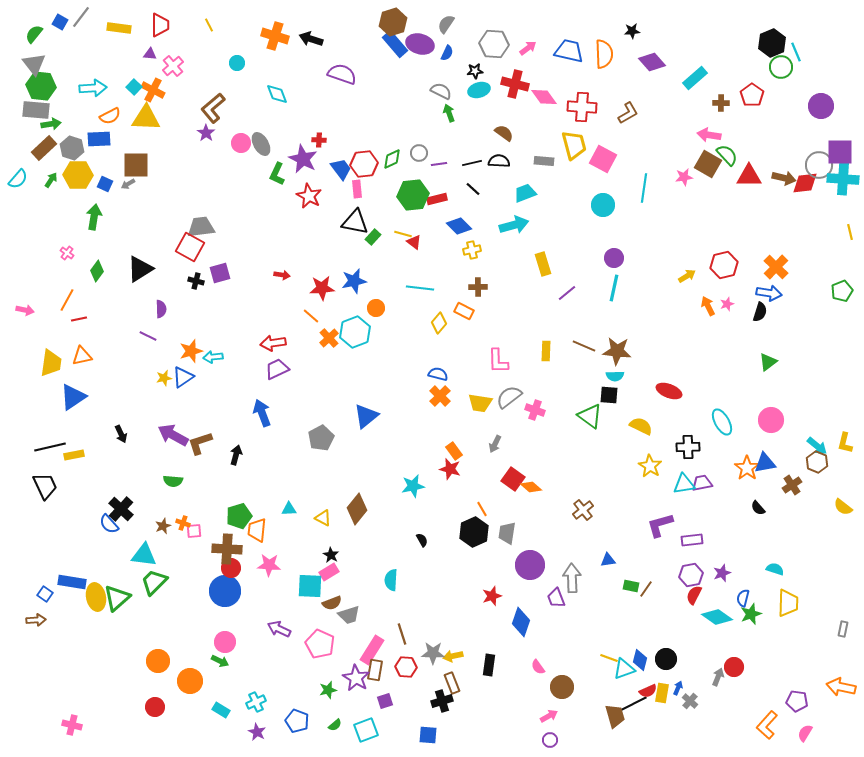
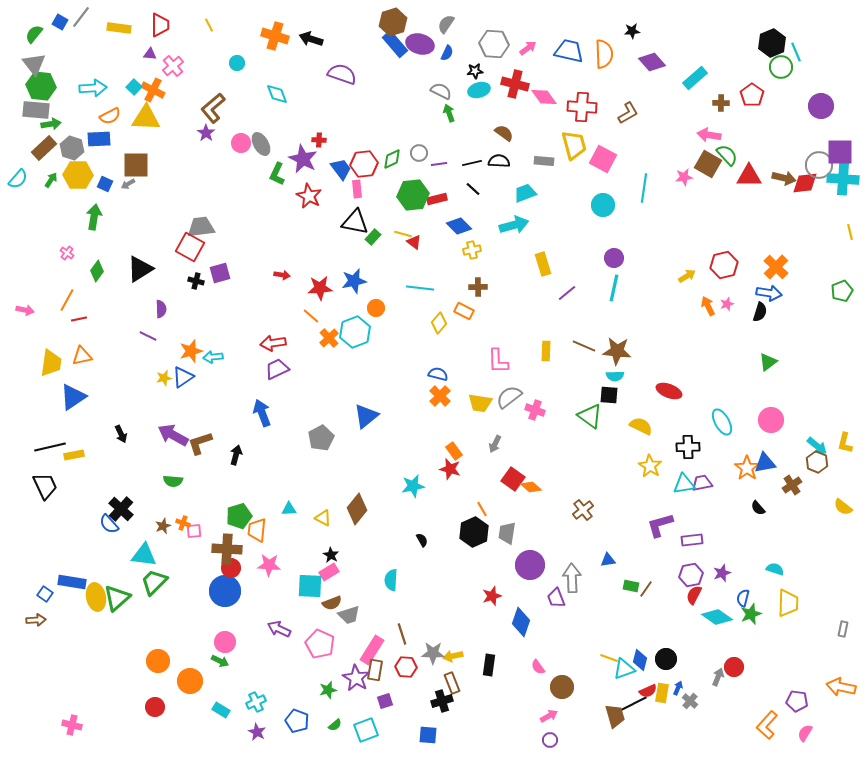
red star at (322, 288): moved 2 px left
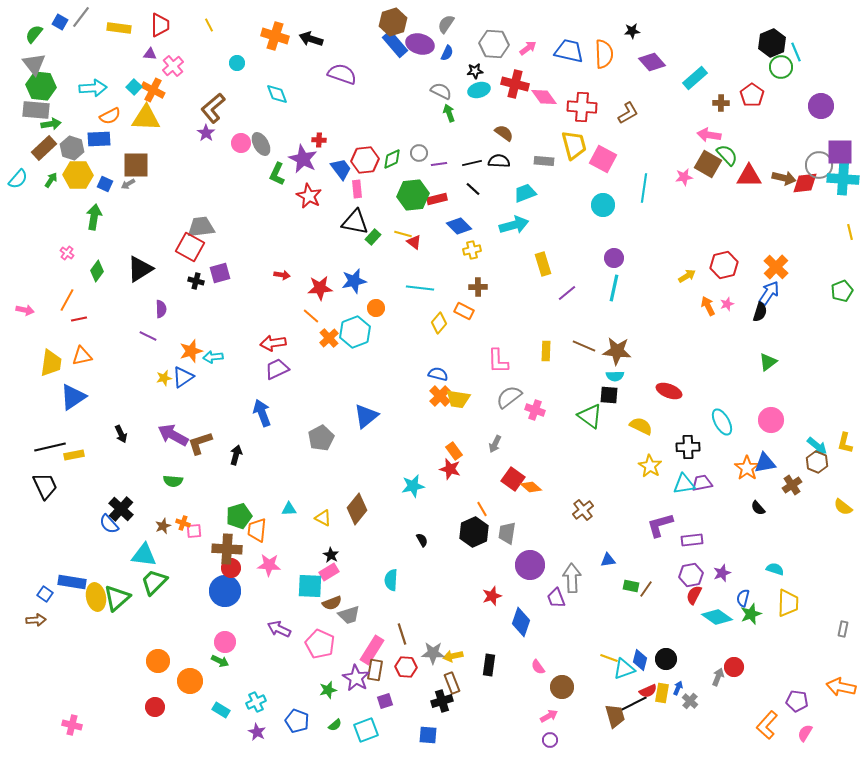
red hexagon at (364, 164): moved 1 px right, 4 px up
blue arrow at (769, 293): rotated 65 degrees counterclockwise
yellow trapezoid at (480, 403): moved 22 px left, 4 px up
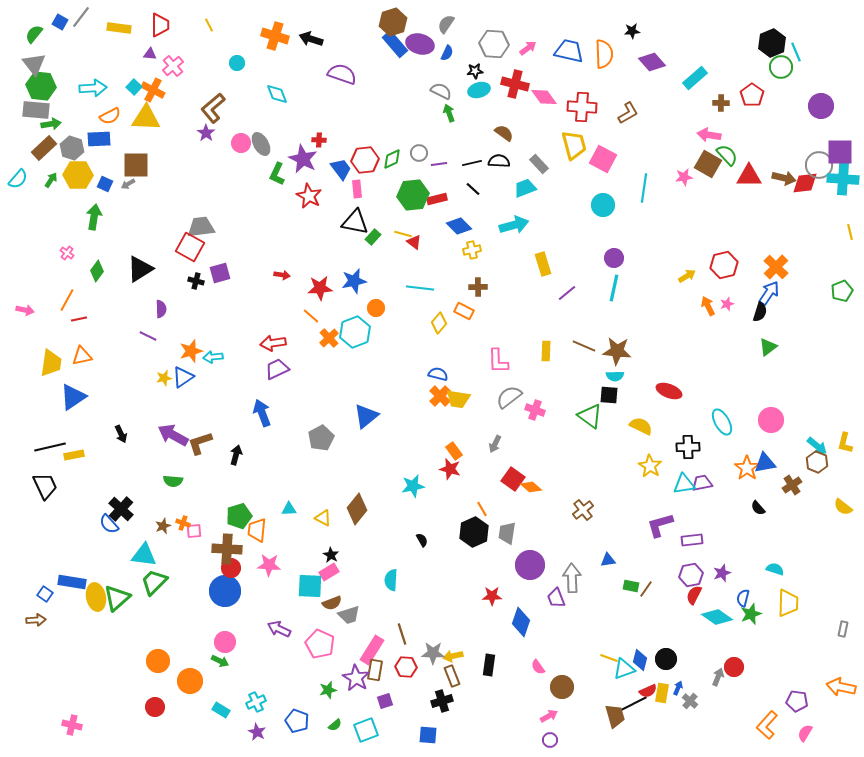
gray rectangle at (544, 161): moved 5 px left, 3 px down; rotated 42 degrees clockwise
cyan trapezoid at (525, 193): moved 5 px up
green triangle at (768, 362): moved 15 px up
red star at (492, 596): rotated 18 degrees clockwise
brown rectangle at (452, 683): moved 7 px up
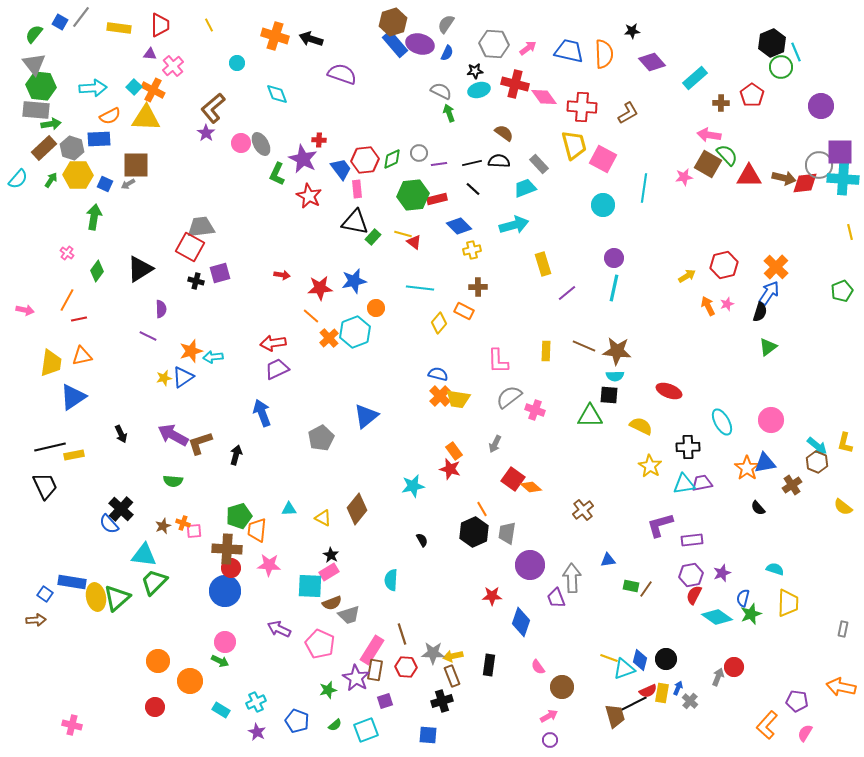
green triangle at (590, 416): rotated 36 degrees counterclockwise
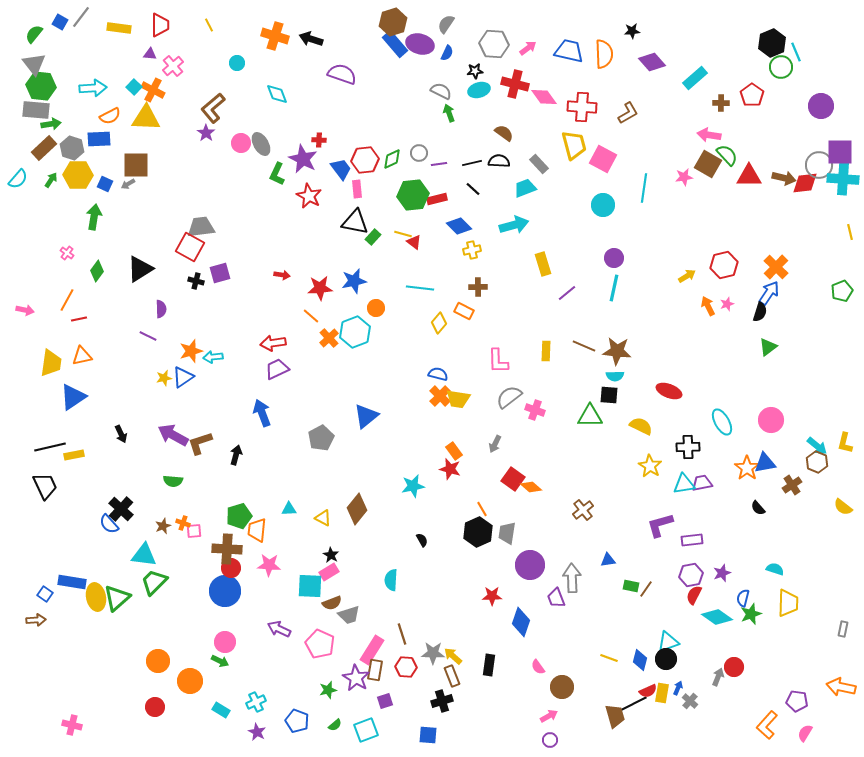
black hexagon at (474, 532): moved 4 px right
yellow arrow at (453, 656): rotated 54 degrees clockwise
cyan triangle at (624, 669): moved 44 px right, 27 px up
